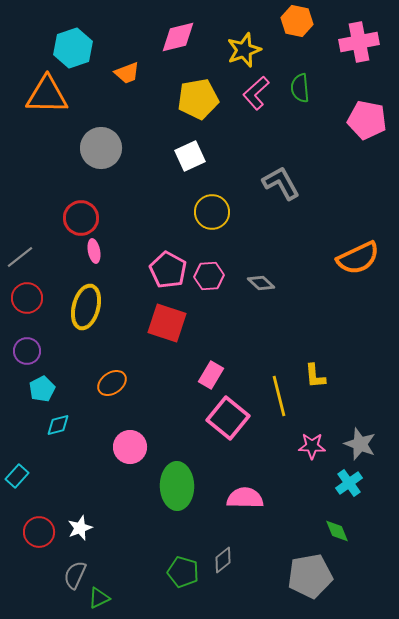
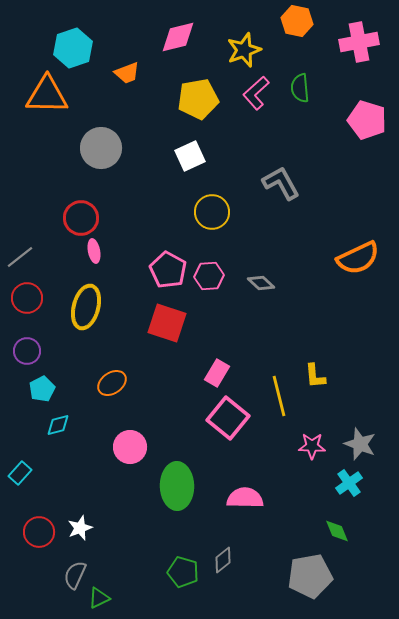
pink pentagon at (367, 120): rotated 6 degrees clockwise
pink rectangle at (211, 375): moved 6 px right, 2 px up
cyan rectangle at (17, 476): moved 3 px right, 3 px up
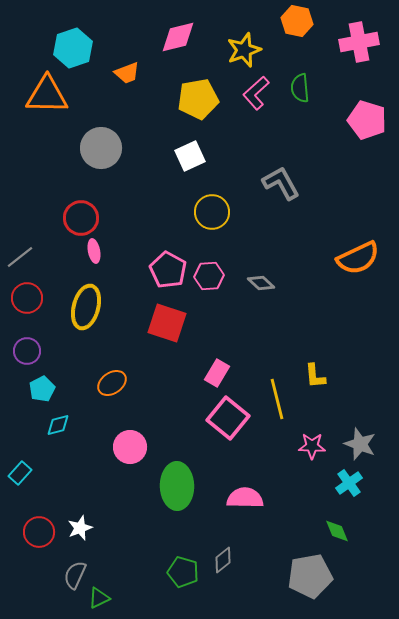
yellow line at (279, 396): moved 2 px left, 3 px down
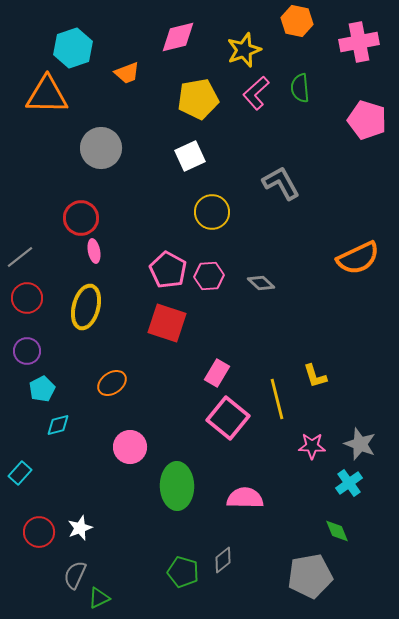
yellow L-shape at (315, 376): rotated 12 degrees counterclockwise
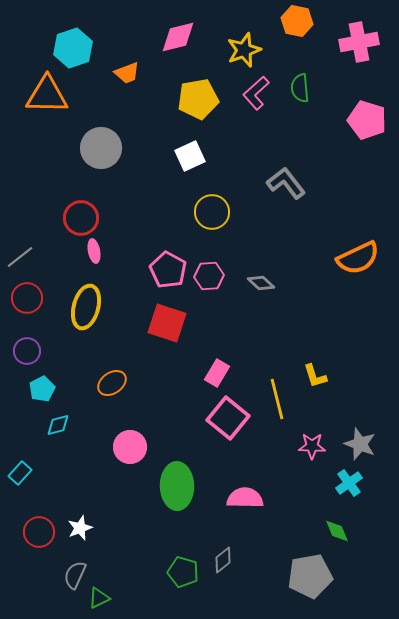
gray L-shape at (281, 183): moved 5 px right; rotated 9 degrees counterclockwise
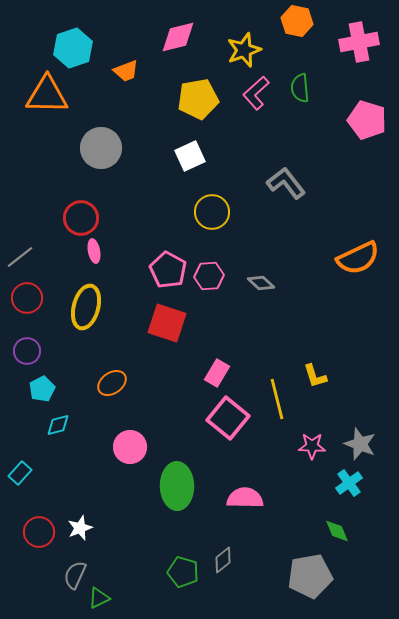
orange trapezoid at (127, 73): moved 1 px left, 2 px up
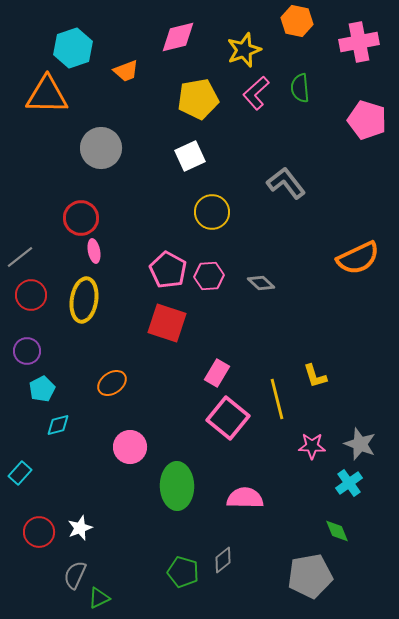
red circle at (27, 298): moved 4 px right, 3 px up
yellow ellipse at (86, 307): moved 2 px left, 7 px up; rotated 6 degrees counterclockwise
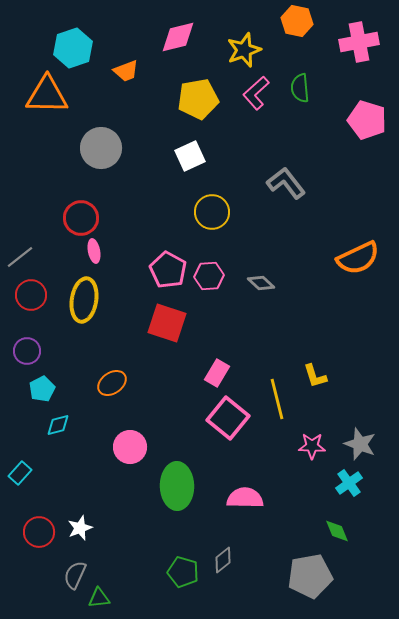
green triangle at (99, 598): rotated 20 degrees clockwise
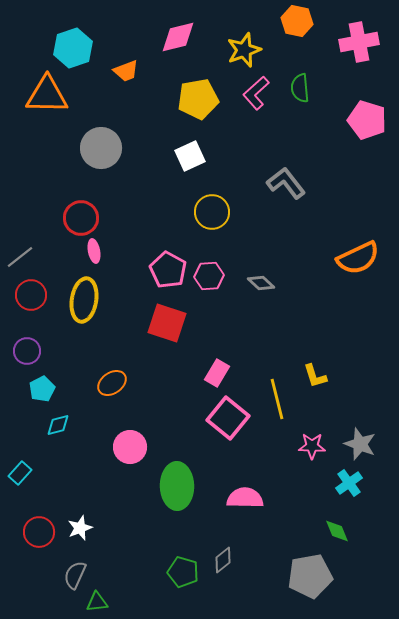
green triangle at (99, 598): moved 2 px left, 4 px down
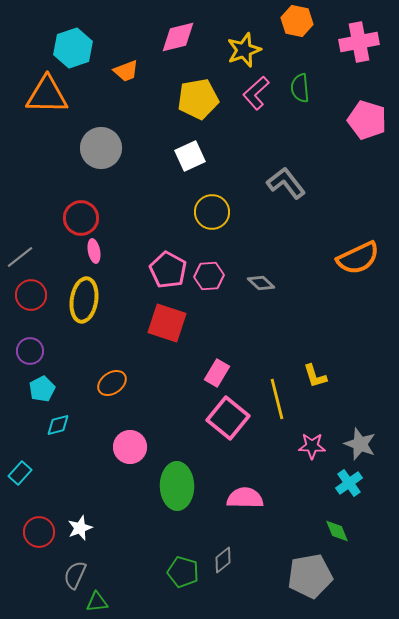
purple circle at (27, 351): moved 3 px right
